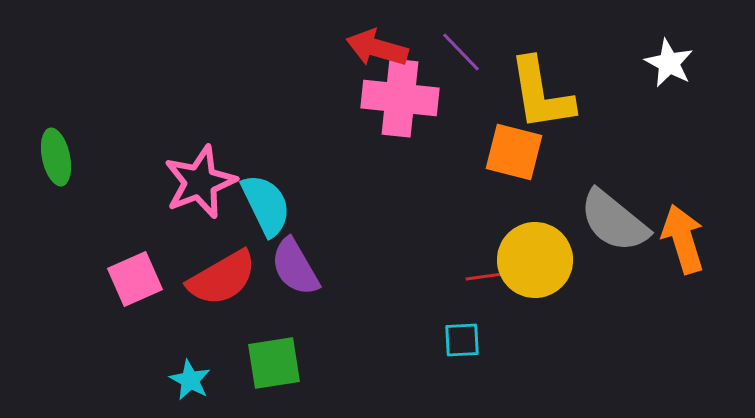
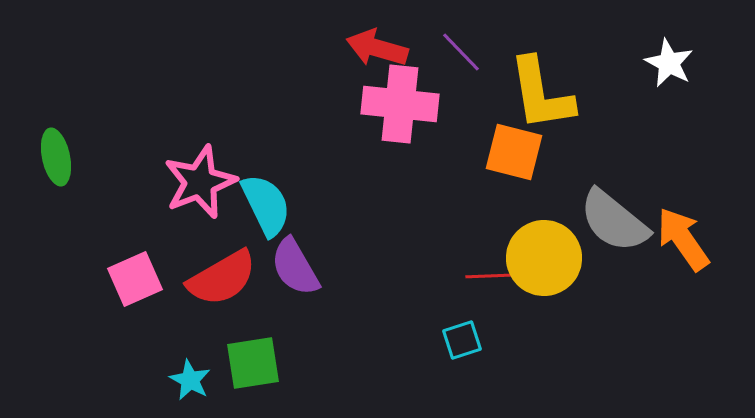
pink cross: moved 6 px down
orange arrow: rotated 18 degrees counterclockwise
yellow circle: moved 9 px right, 2 px up
red line: rotated 6 degrees clockwise
cyan square: rotated 15 degrees counterclockwise
green square: moved 21 px left
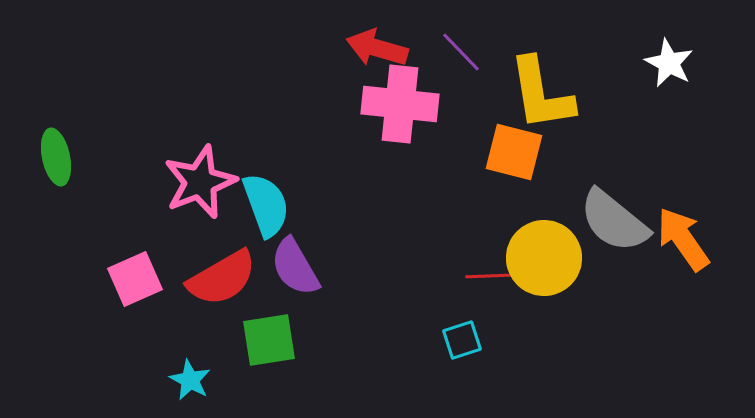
cyan semicircle: rotated 6 degrees clockwise
green square: moved 16 px right, 23 px up
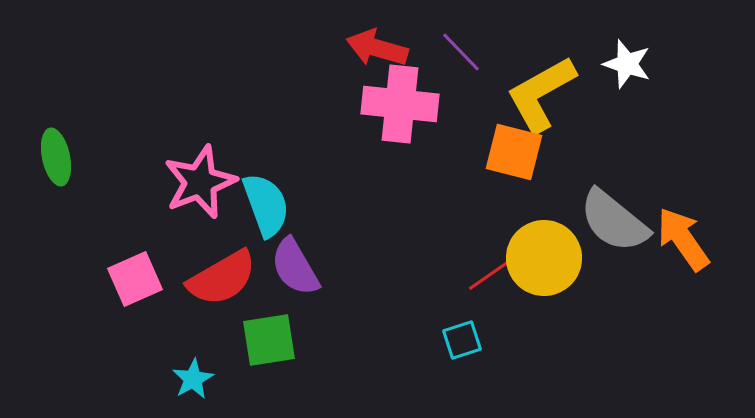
white star: moved 42 px left, 1 px down; rotated 9 degrees counterclockwise
yellow L-shape: rotated 70 degrees clockwise
red line: rotated 33 degrees counterclockwise
cyan star: moved 3 px right, 1 px up; rotated 15 degrees clockwise
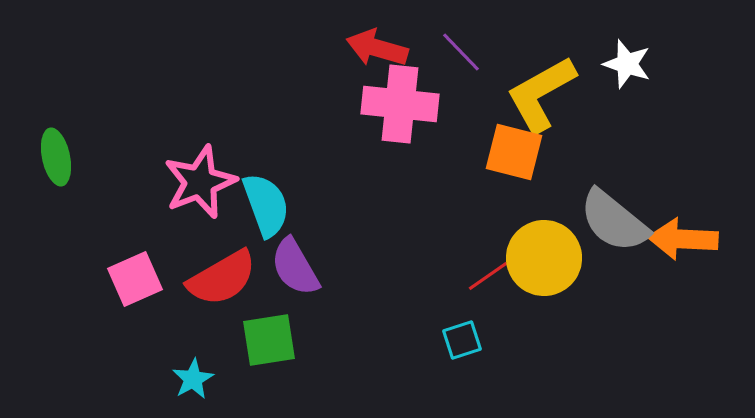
orange arrow: rotated 52 degrees counterclockwise
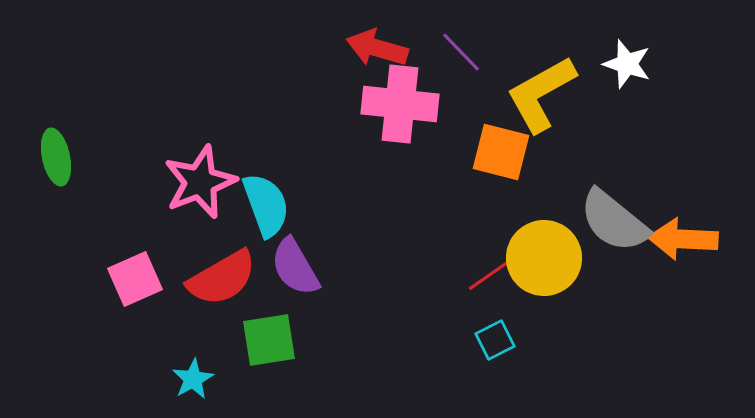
orange square: moved 13 px left
cyan square: moved 33 px right; rotated 9 degrees counterclockwise
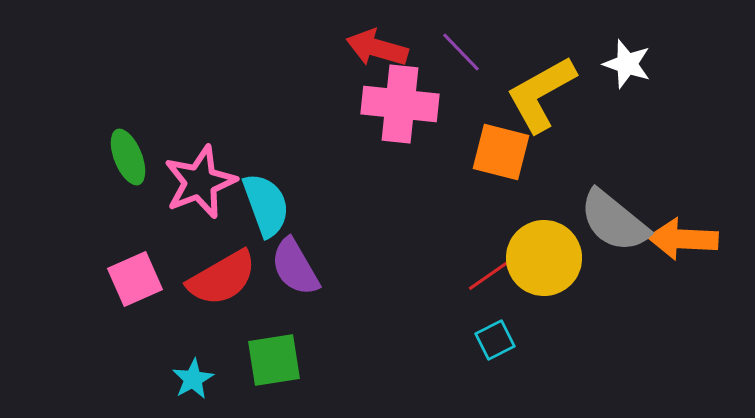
green ellipse: moved 72 px right; rotated 10 degrees counterclockwise
green square: moved 5 px right, 20 px down
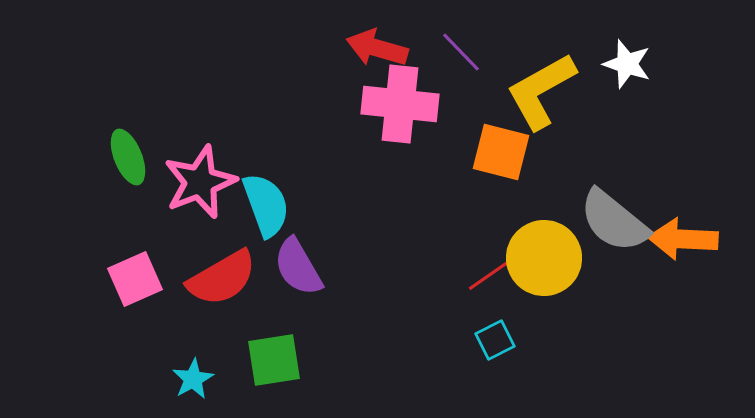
yellow L-shape: moved 3 px up
purple semicircle: moved 3 px right
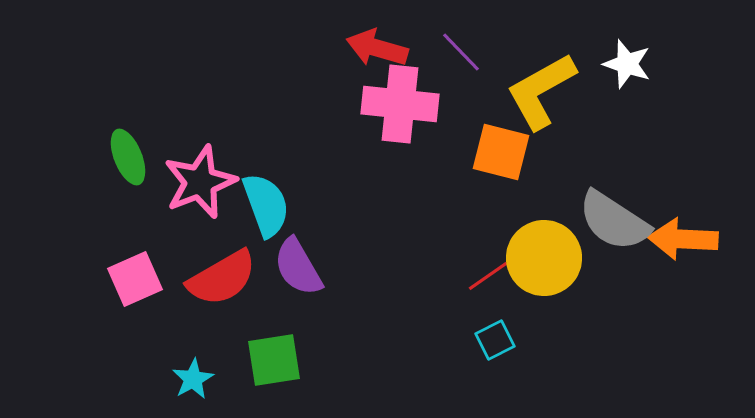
gray semicircle: rotated 6 degrees counterclockwise
